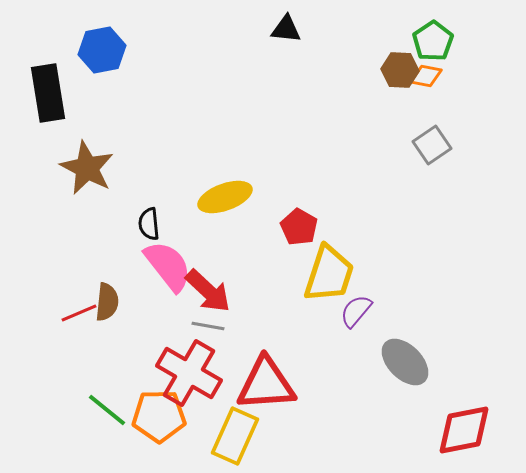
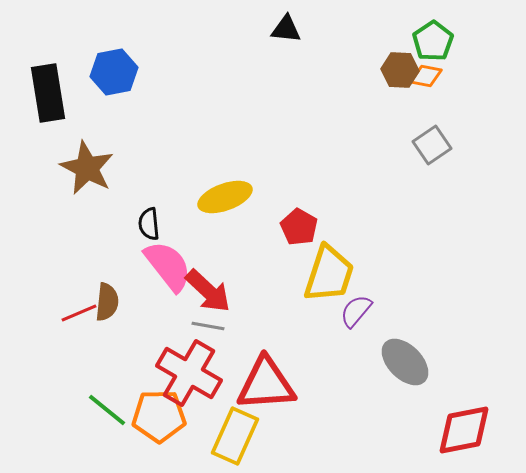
blue hexagon: moved 12 px right, 22 px down
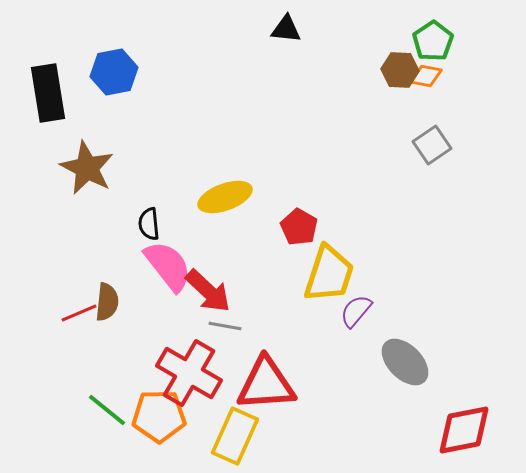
gray line: moved 17 px right
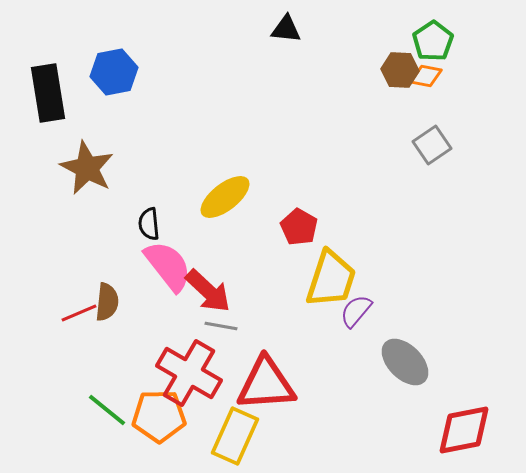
yellow ellipse: rotated 18 degrees counterclockwise
yellow trapezoid: moved 2 px right, 5 px down
gray line: moved 4 px left
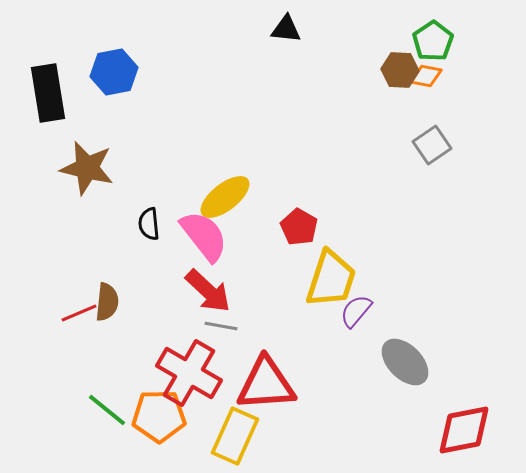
brown star: rotated 14 degrees counterclockwise
pink semicircle: moved 36 px right, 30 px up
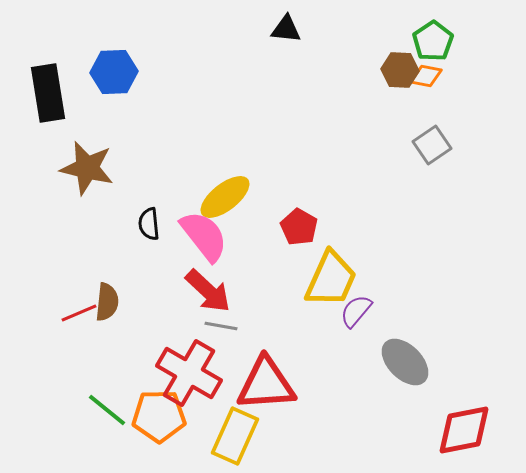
blue hexagon: rotated 9 degrees clockwise
yellow trapezoid: rotated 6 degrees clockwise
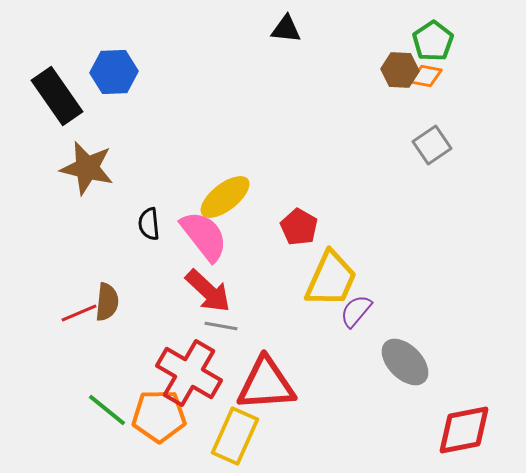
black rectangle: moved 9 px right, 3 px down; rotated 26 degrees counterclockwise
